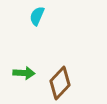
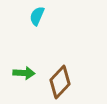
brown diamond: moved 1 px up
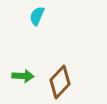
green arrow: moved 1 px left, 3 px down
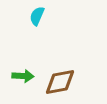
brown diamond: rotated 36 degrees clockwise
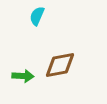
brown diamond: moved 17 px up
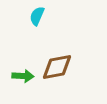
brown diamond: moved 3 px left, 2 px down
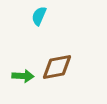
cyan semicircle: moved 2 px right
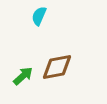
green arrow: rotated 45 degrees counterclockwise
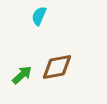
green arrow: moved 1 px left, 1 px up
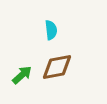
cyan semicircle: moved 12 px right, 14 px down; rotated 150 degrees clockwise
